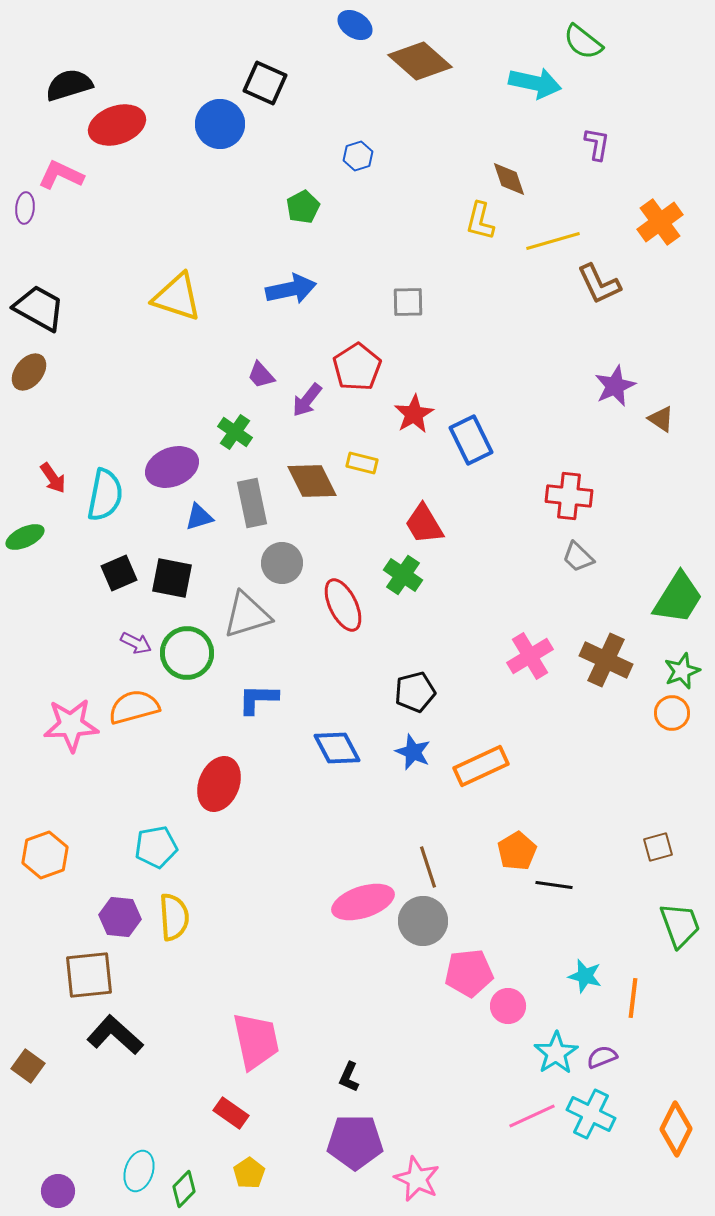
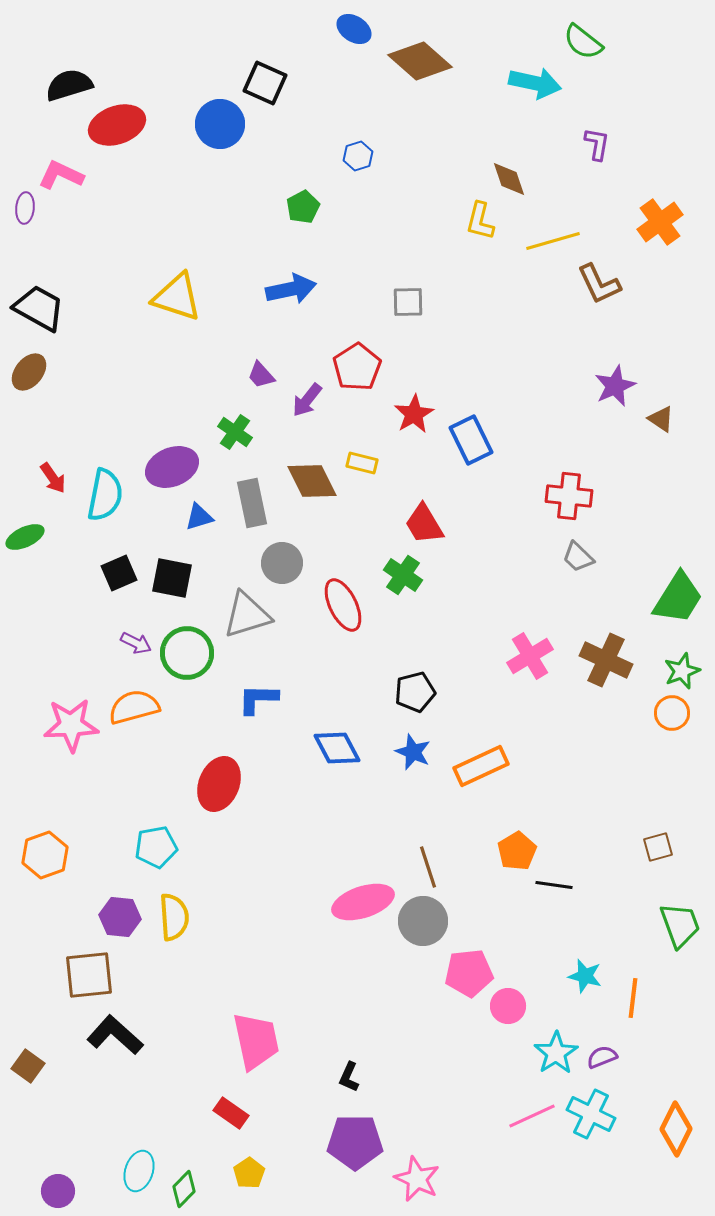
blue ellipse at (355, 25): moved 1 px left, 4 px down
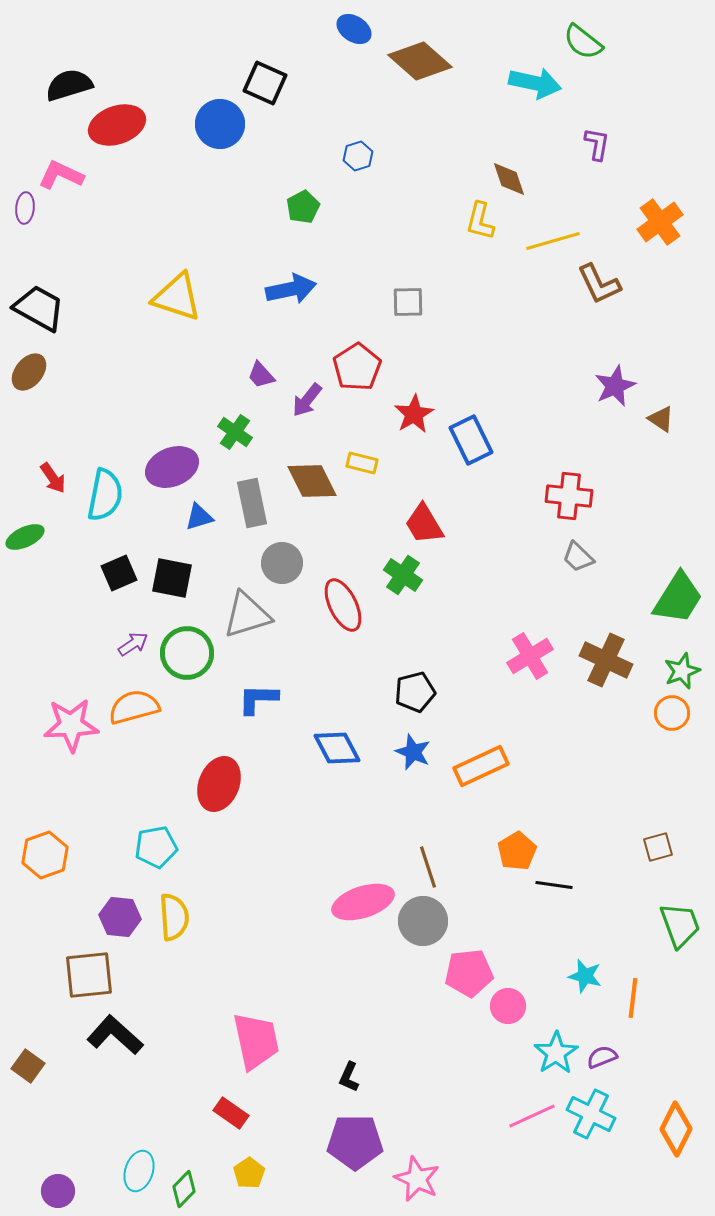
purple arrow at (136, 643): moved 3 px left, 1 px down; rotated 60 degrees counterclockwise
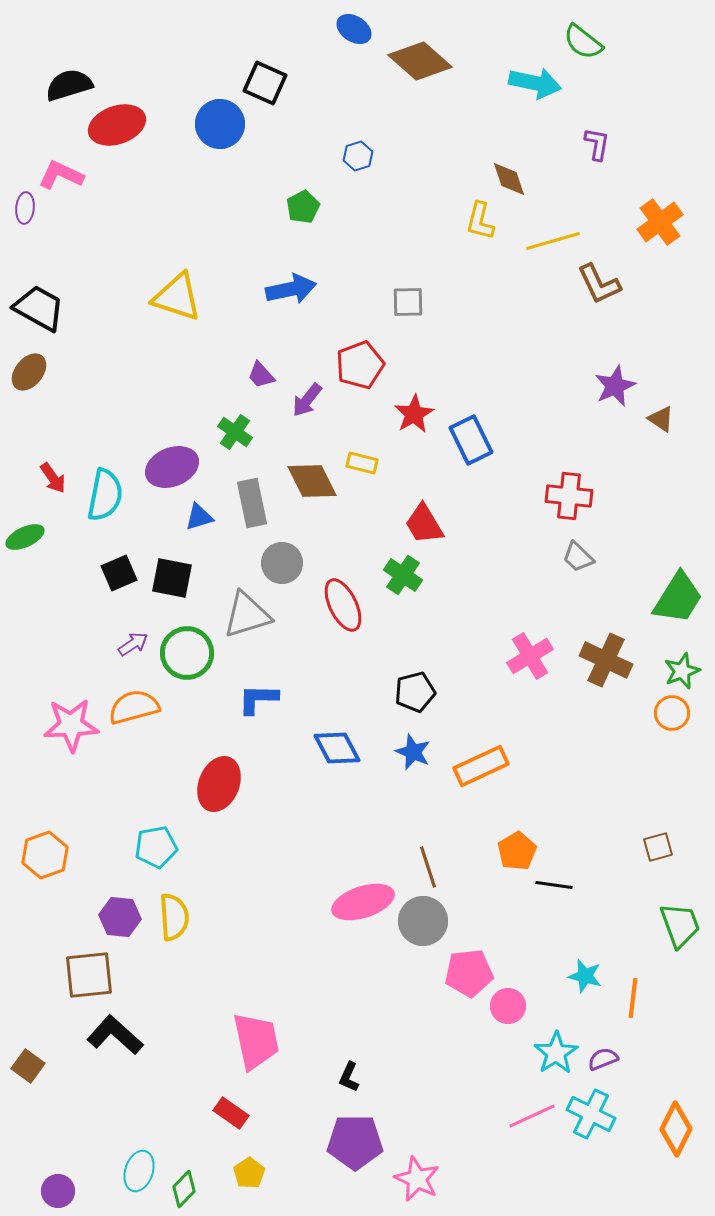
red pentagon at (357, 367): moved 3 px right, 2 px up; rotated 12 degrees clockwise
purple semicircle at (602, 1057): moved 1 px right, 2 px down
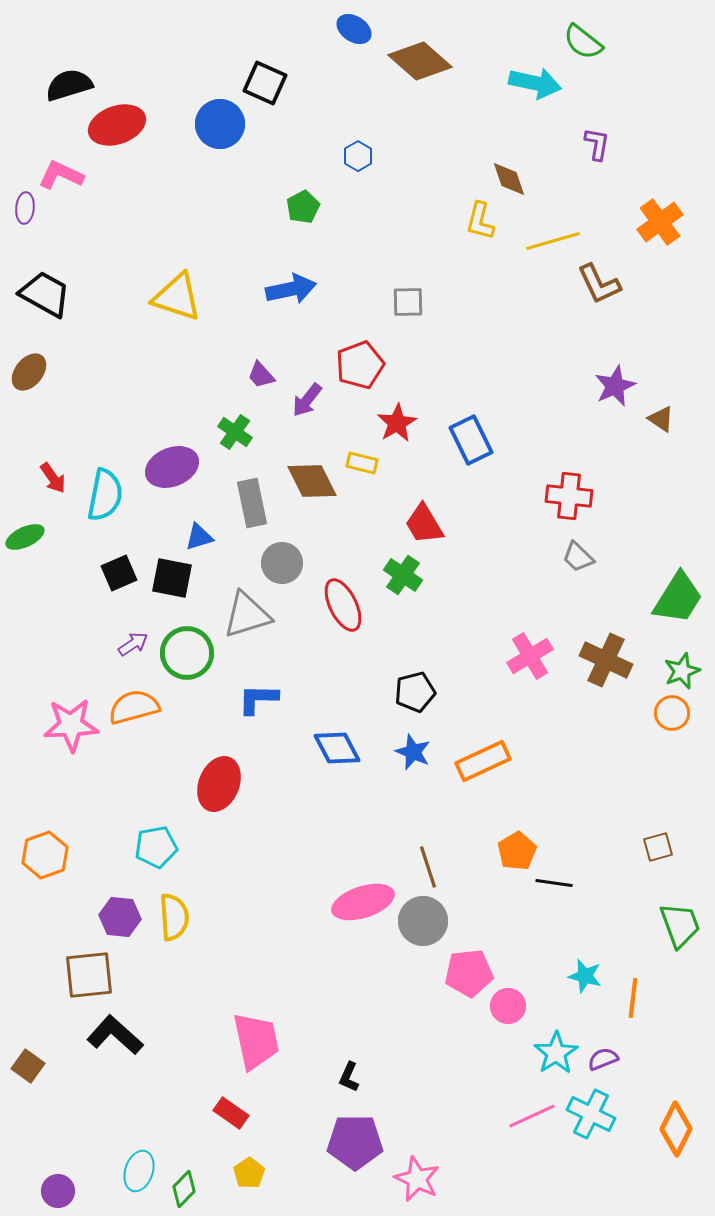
blue hexagon at (358, 156): rotated 12 degrees counterclockwise
black trapezoid at (39, 308): moved 6 px right, 14 px up
red star at (414, 414): moved 17 px left, 9 px down
blue triangle at (199, 517): moved 20 px down
orange rectangle at (481, 766): moved 2 px right, 5 px up
black line at (554, 885): moved 2 px up
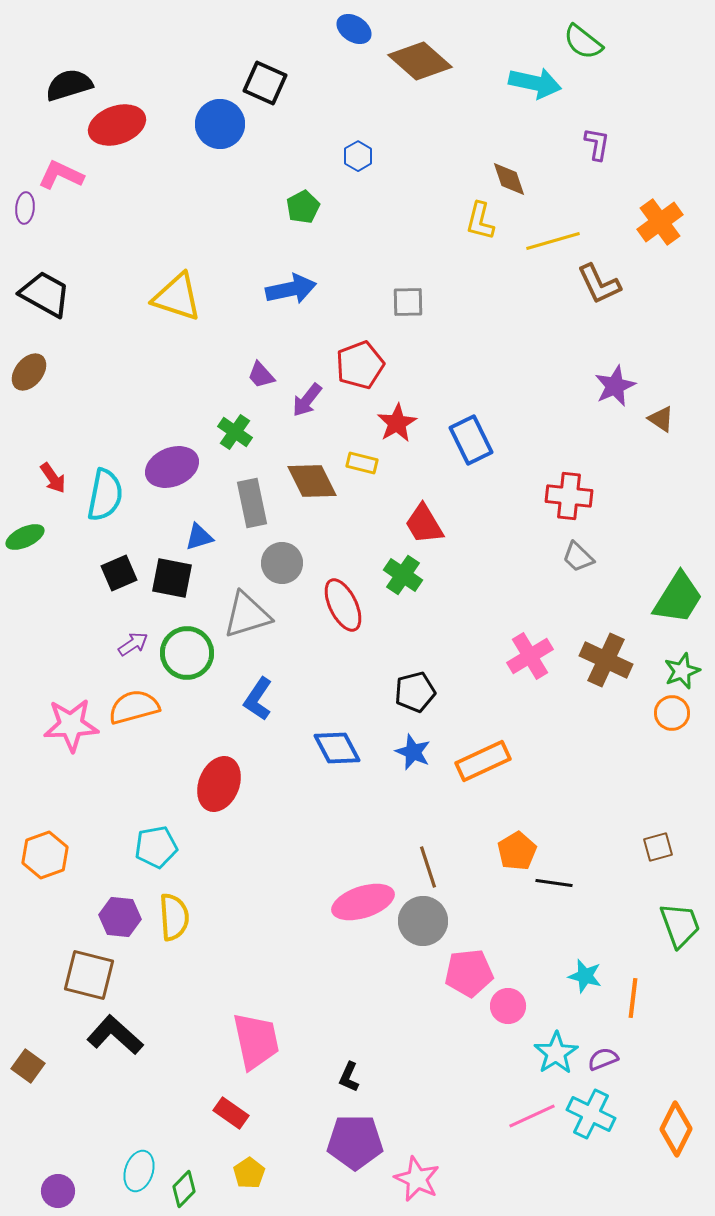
blue L-shape at (258, 699): rotated 57 degrees counterclockwise
brown square at (89, 975): rotated 20 degrees clockwise
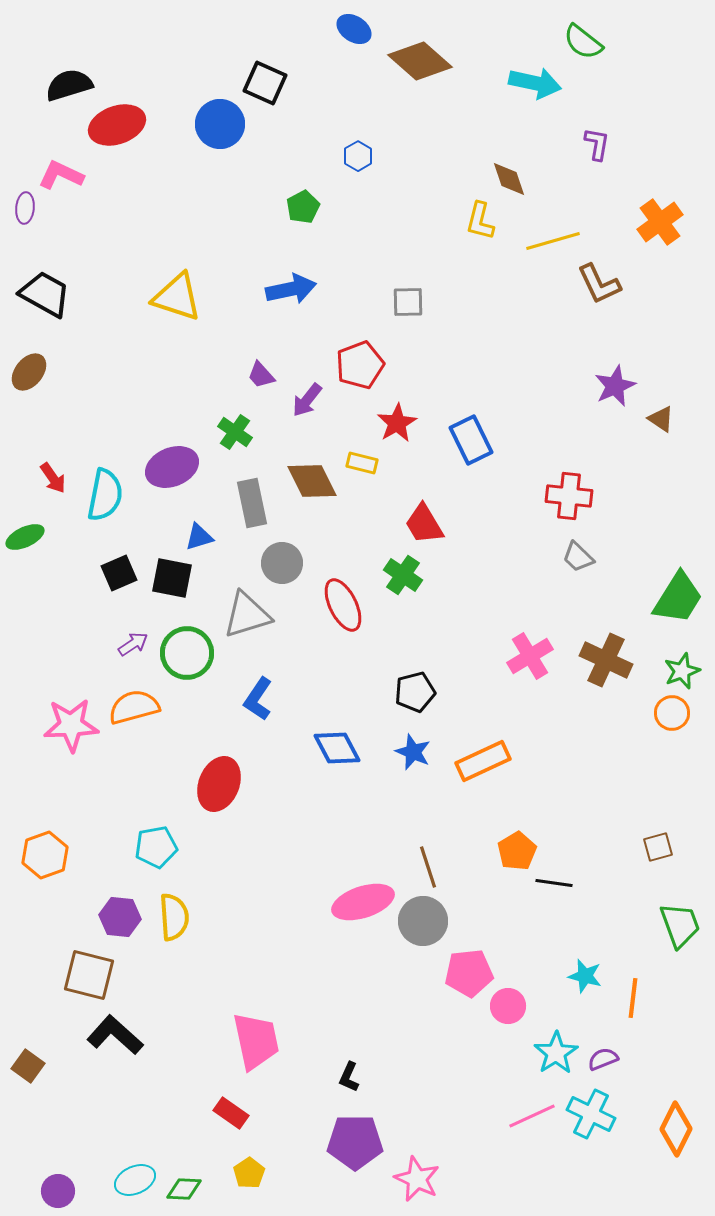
cyan ellipse at (139, 1171): moved 4 px left, 9 px down; rotated 48 degrees clockwise
green diamond at (184, 1189): rotated 48 degrees clockwise
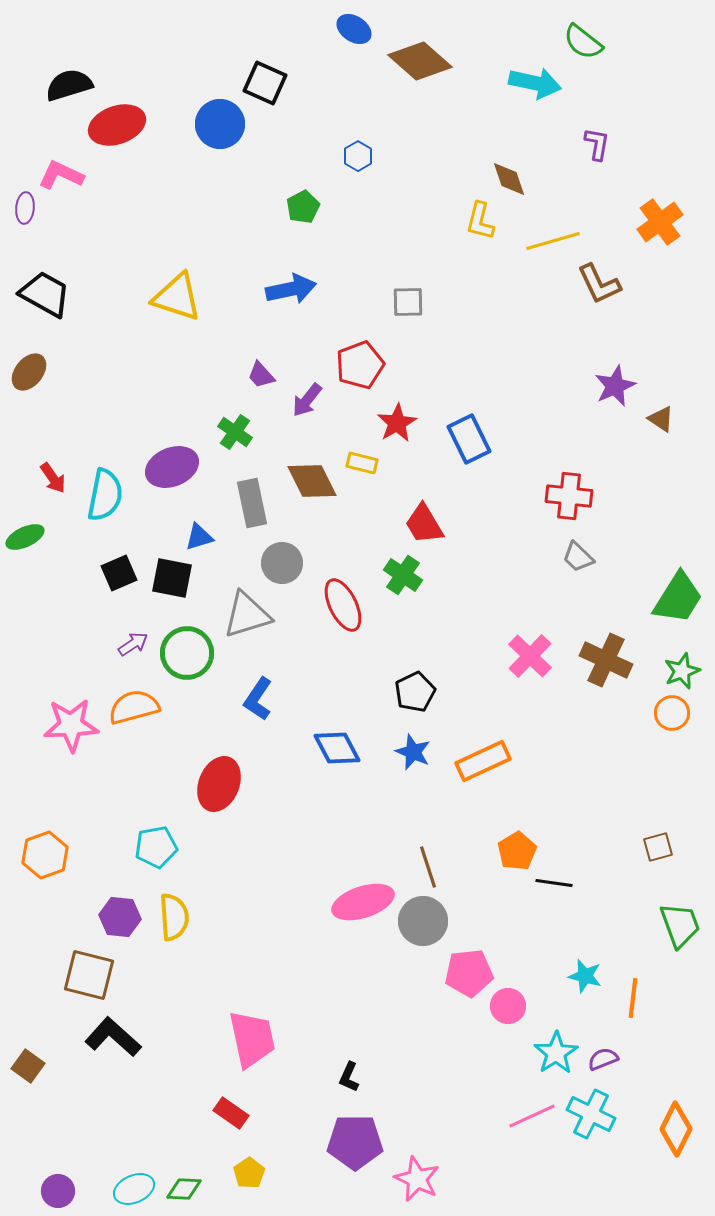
blue rectangle at (471, 440): moved 2 px left, 1 px up
pink cross at (530, 656): rotated 15 degrees counterclockwise
black pentagon at (415, 692): rotated 12 degrees counterclockwise
black L-shape at (115, 1035): moved 2 px left, 2 px down
pink trapezoid at (256, 1041): moved 4 px left, 2 px up
cyan ellipse at (135, 1180): moved 1 px left, 9 px down
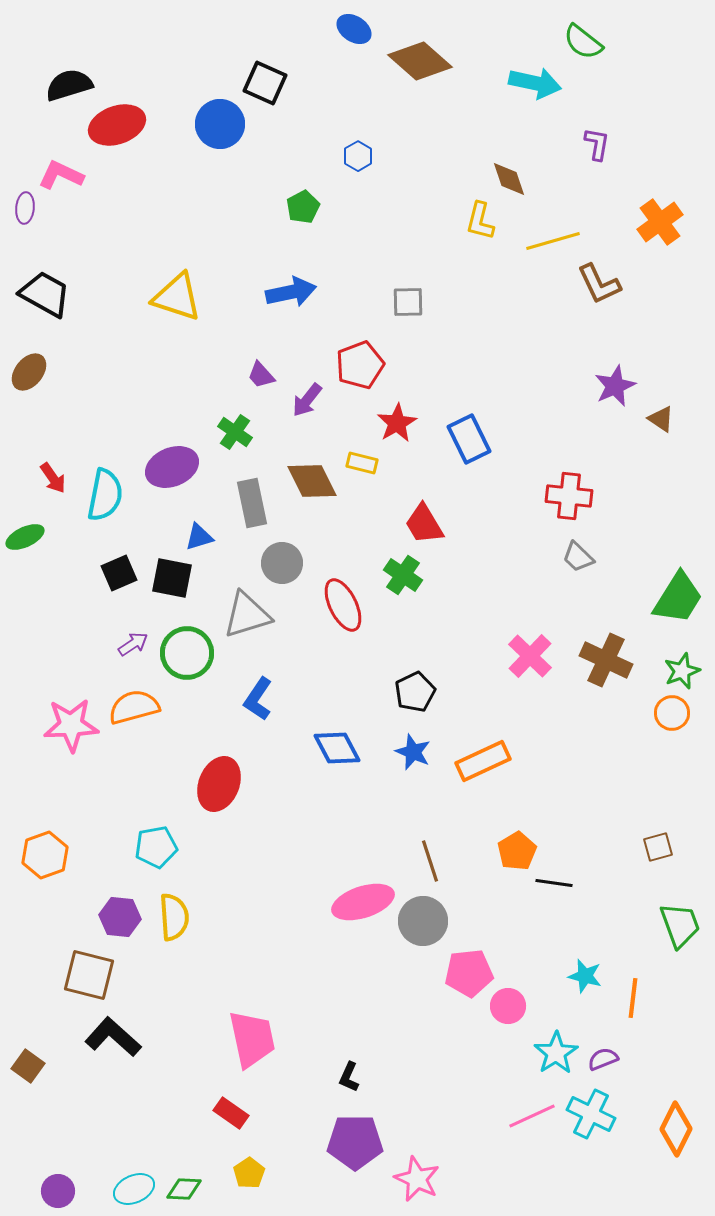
blue arrow at (291, 289): moved 3 px down
brown line at (428, 867): moved 2 px right, 6 px up
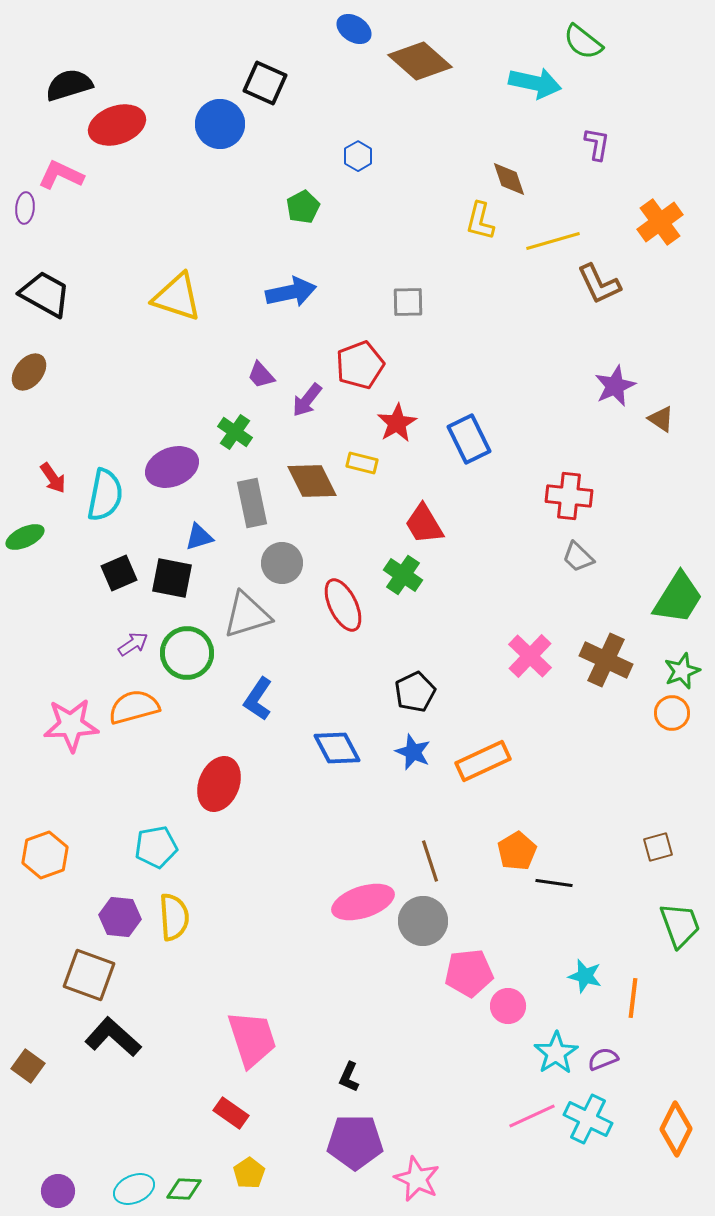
brown square at (89, 975): rotated 6 degrees clockwise
pink trapezoid at (252, 1039): rotated 6 degrees counterclockwise
cyan cross at (591, 1114): moved 3 px left, 5 px down
